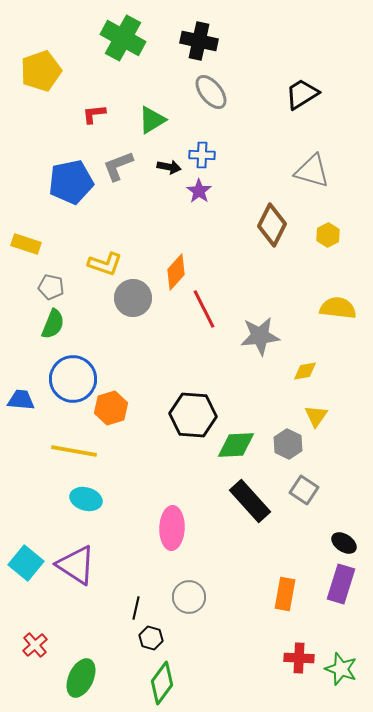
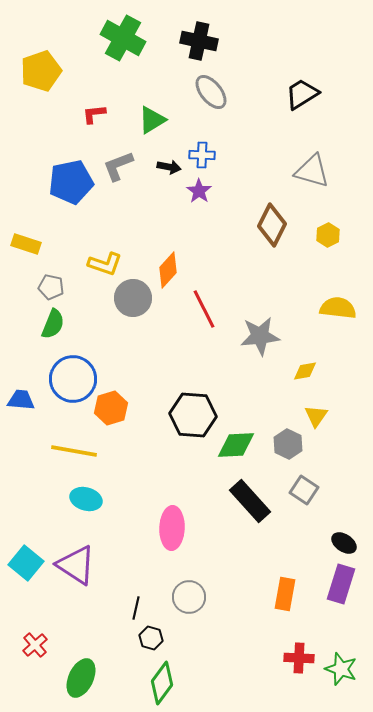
orange diamond at (176, 272): moved 8 px left, 2 px up
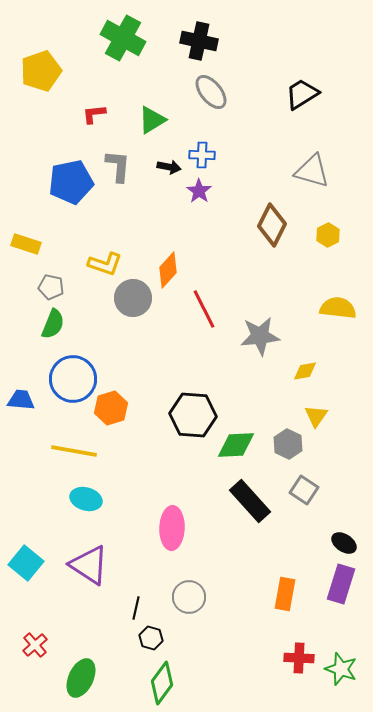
gray L-shape at (118, 166): rotated 116 degrees clockwise
purple triangle at (76, 565): moved 13 px right
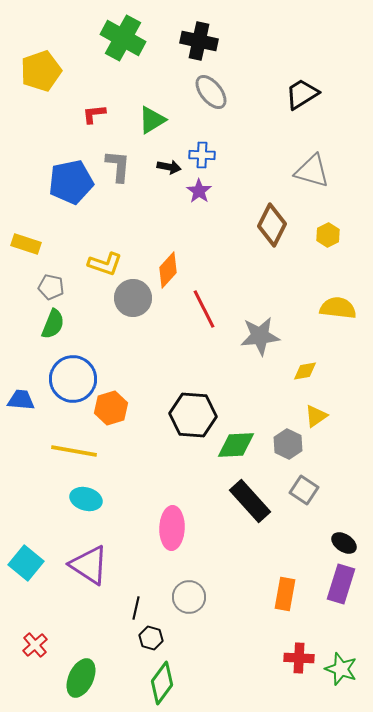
yellow triangle at (316, 416): rotated 20 degrees clockwise
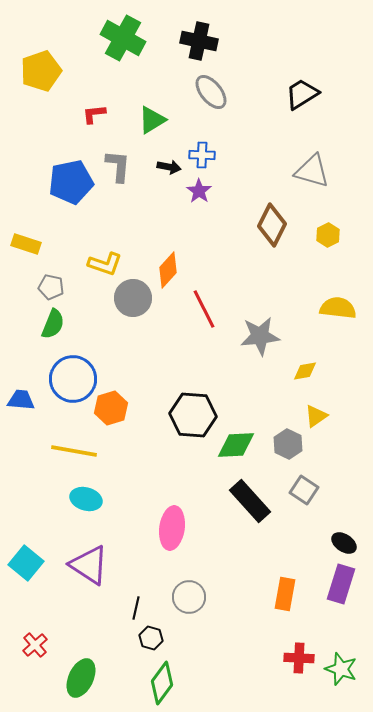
pink ellipse at (172, 528): rotated 6 degrees clockwise
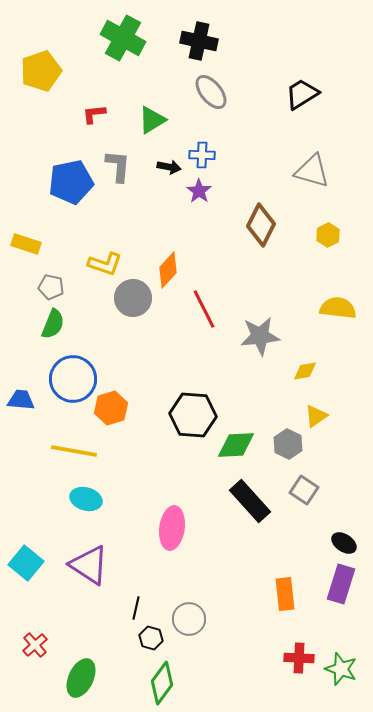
brown diamond at (272, 225): moved 11 px left
orange rectangle at (285, 594): rotated 16 degrees counterclockwise
gray circle at (189, 597): moved 22 px down
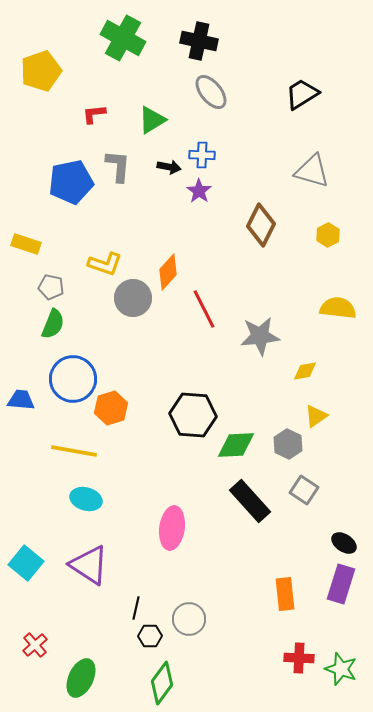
orange diamond at (168, 270): moved 2 px down
black hexagon at (151, 638): moved 1 px left, 2 px up; rotated 15 degrees counterclockwise
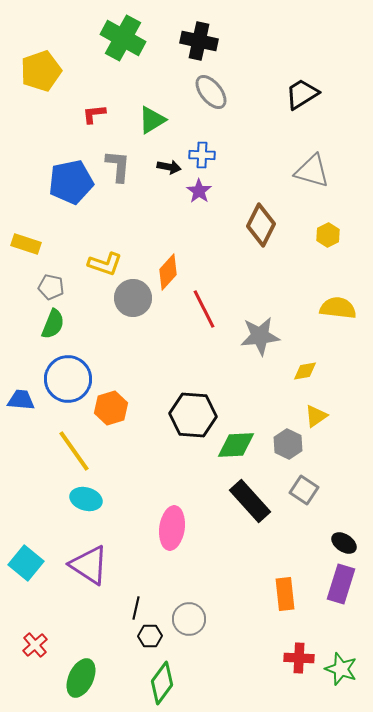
blue circle at (73, 379): moved 5 px left
yellow line at (74, 451): rotated 45 degrees clockwise
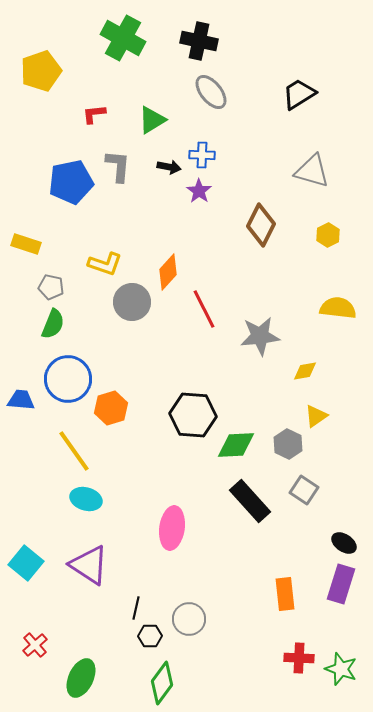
black trapezoid at (302, 94): moved 3 px left
gray circle at (133, 298): moved 1 px left, 4 px down
